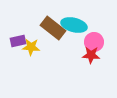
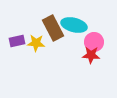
brown rectangle: rotated 25 degrees clockwise
purple rectangle: moved 1 px left
yellow star: moved 5 px right, 4 px up
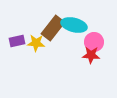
brown rectangle: rotated 65 degrees clockwise
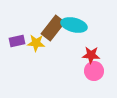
pink circle: moved 29 px down
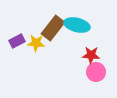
cyan ellipse: moved 3 px right
purple rectangle: rotated 14 degrees counterclockwise
pink circle: moved 2 px right, 1 px down
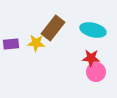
cyan ellipse: moved 16 px right, 5 px down
purple rectangle: moved 6 px left, 3 px down; rotated 21 degrees clockwise
red star: moved 3 px down
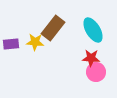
cyan ellipse: rotated 45 degrees clockwise
yellow star: moved 1 px left, 1 px up
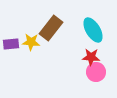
brown rectangle: moved 2 px left
yellow star: moved 4 px left
red star: moved 1 px up
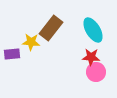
purple rectangle: moved 1 px right, 10 px down
